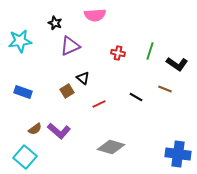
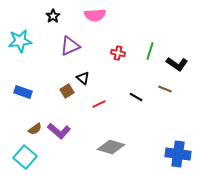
black star: moved 2 px left, 7 px up; rotated 16 degrees clockwise
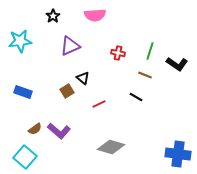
brown line: moved 20 px left, 14 px up
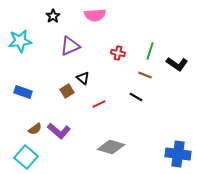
cyan square: moved 1 px right
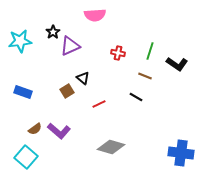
black star: moved 16 px down
brown line: moved 1 px down
blue cross: moved 3 px right, 1 px up
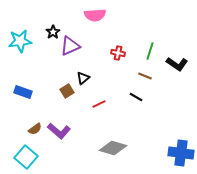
black triangle: rotated 40 degrees clockwise
gray diamond: moved 2 px right, 1 px down
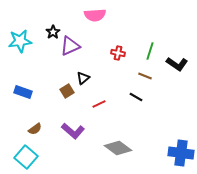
purple L-shape: moved 14 px right
gray diamond: moved 5 px right; rotated 20 degrees clockwise
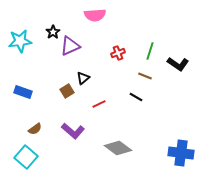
red cross: rotated 32 degrees counterclockwise
black L-shape: moved 1 px right
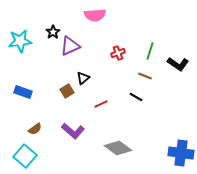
red line: moved 2 px right
cyan square: moved 1 px left, 1 px up
